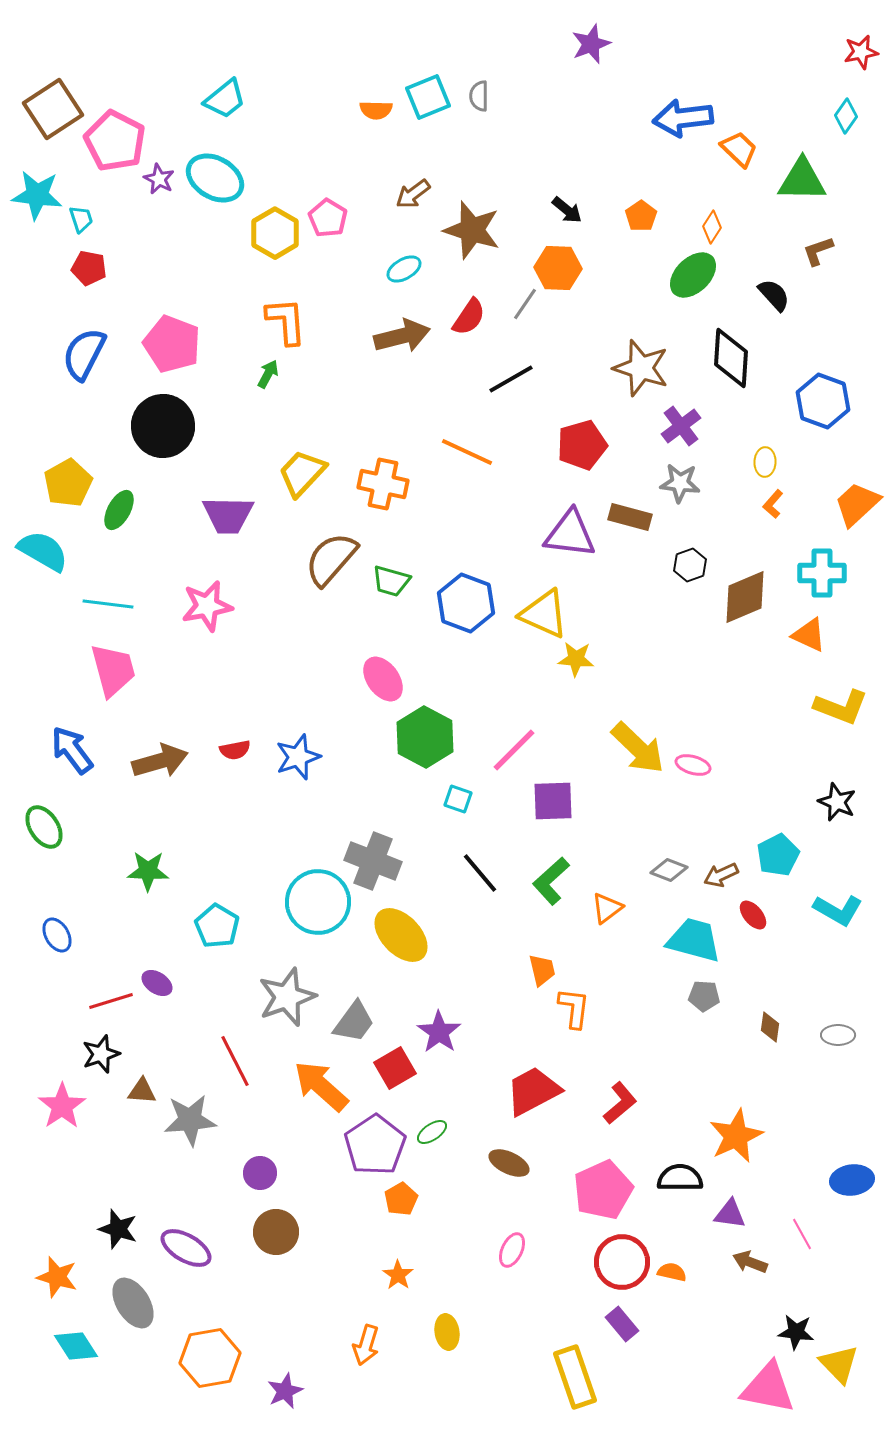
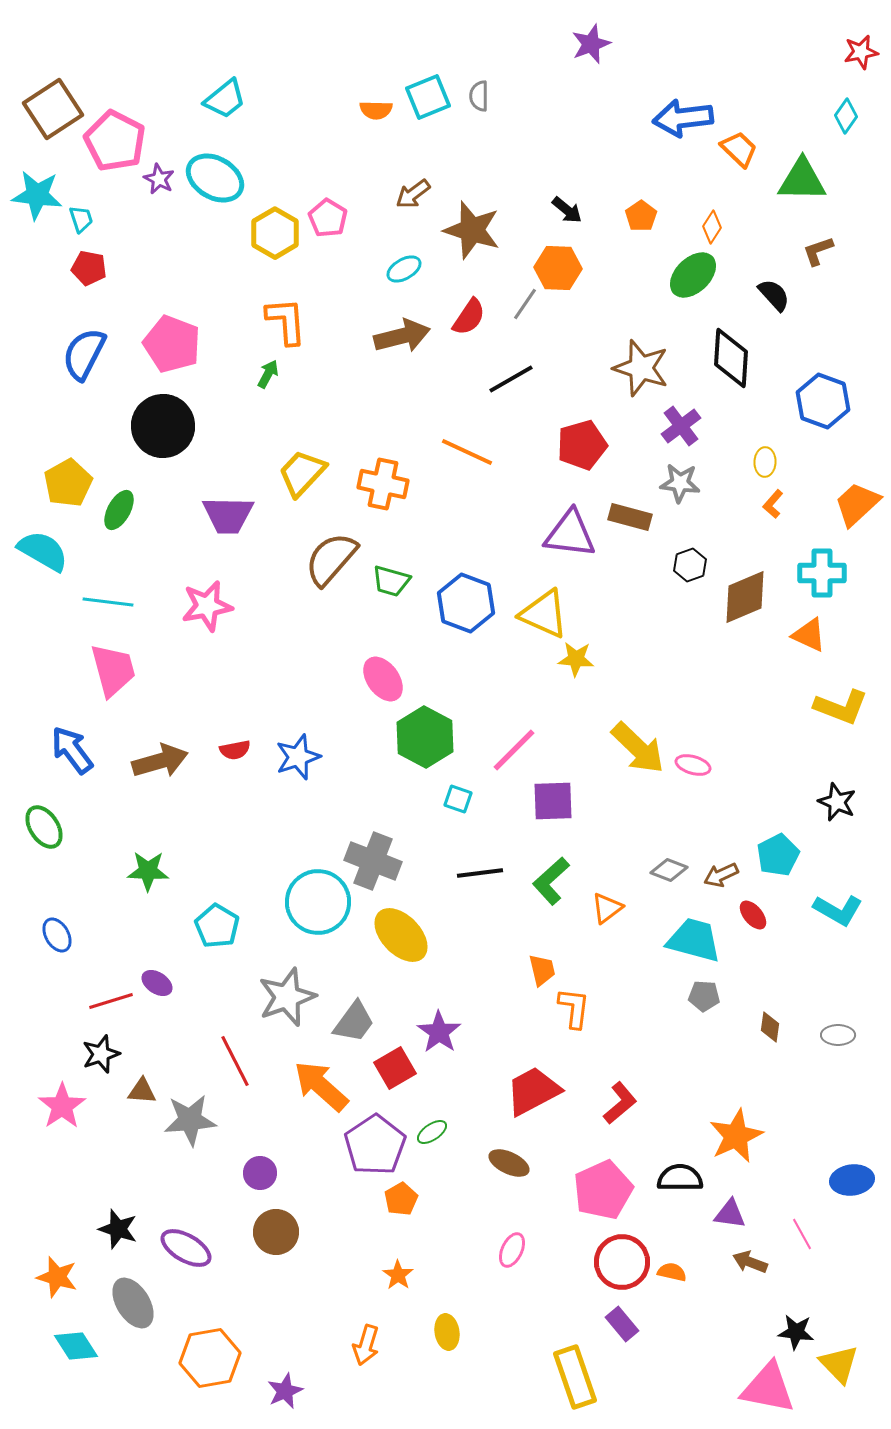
cyan line at (108, 604): moved 2 px up
black line at (480, 873): rotated 57 degrees counterclockwise
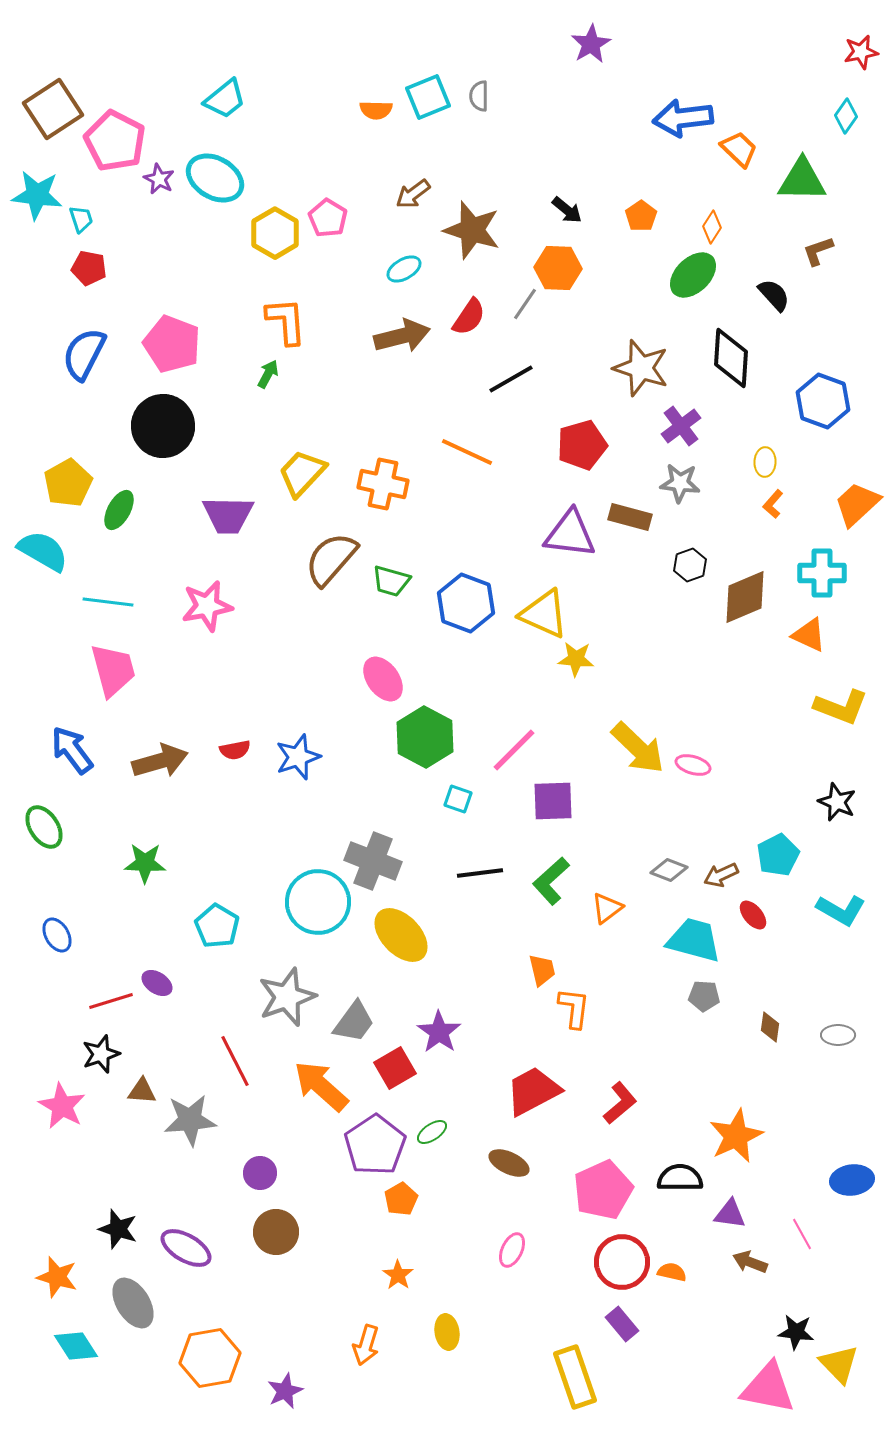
purple star at (591, 44): rotated 9 degrees counterclockwise
green star at (148, 871): moved 3 px left, 8 px up
cyan L-shape at (838, 910): moved 3 px right
pink star at (62, 1106): rotated 9 degrees counterclockwise
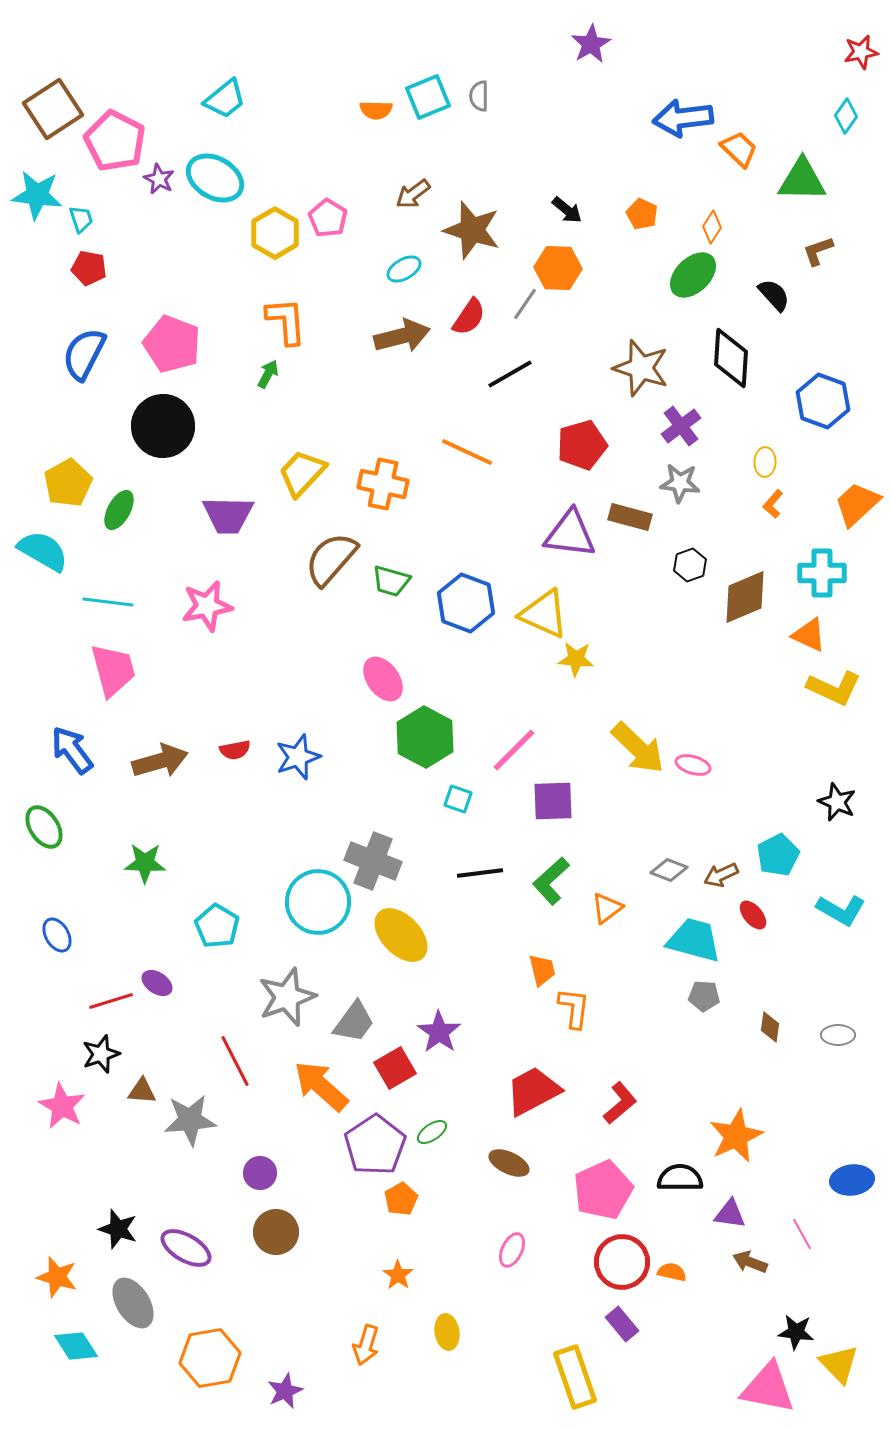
orange pentagon at (641, 216): moved 1 px right, 2 px up; rotated 12 degrees counterclockwise
black line at (511, 379): moved 1 px left, 5 px up
yellow L-shape at (841, 707): moved 7 px left, 19 px up; rotated 4 degrees clockwise
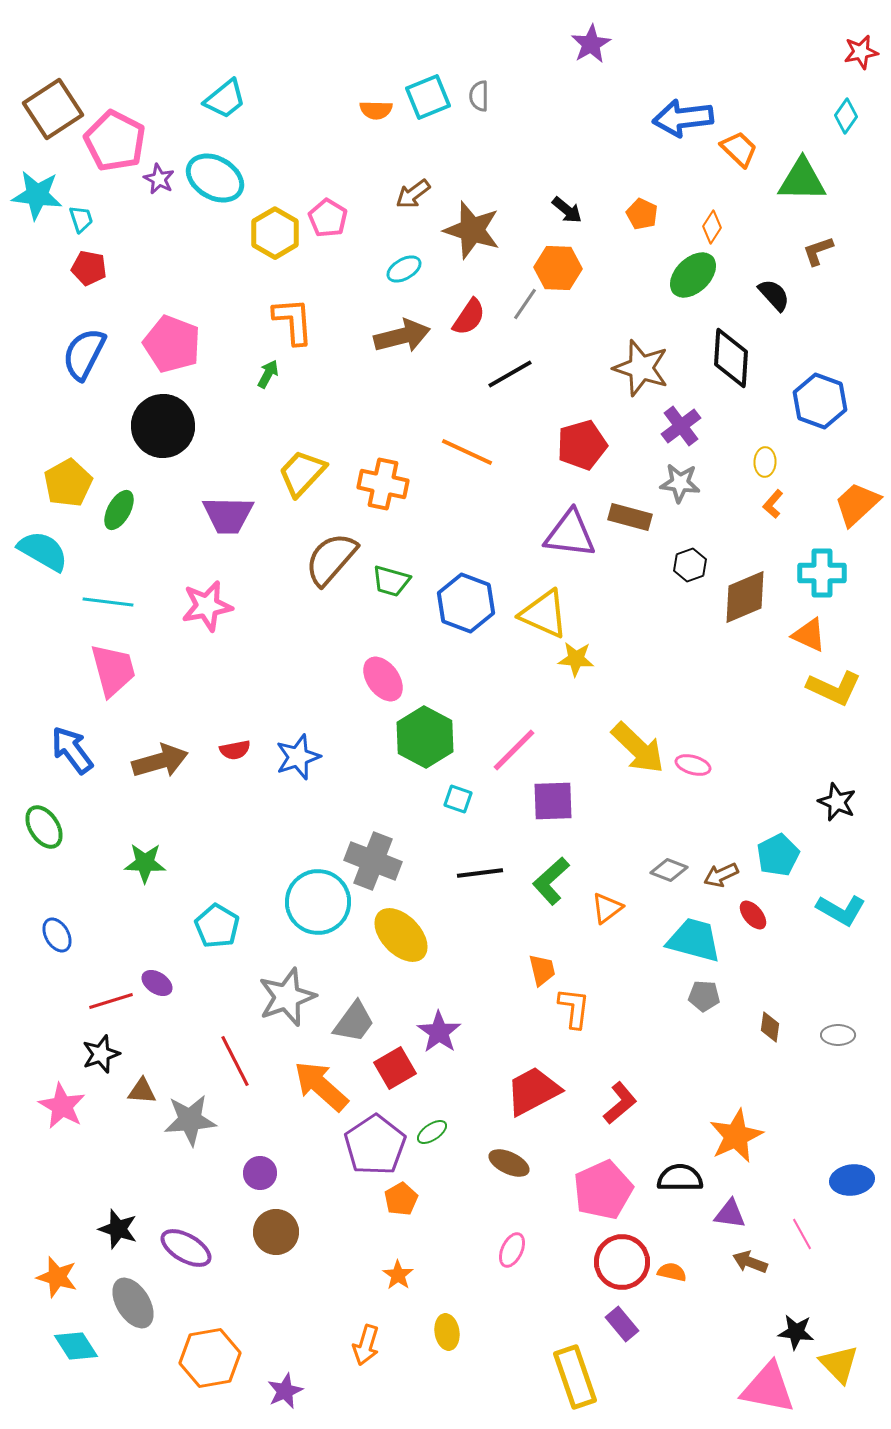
orange L-shape at (286, 321): moved 7 px right
blue hexagon at (823, 401): moved 3 px left
